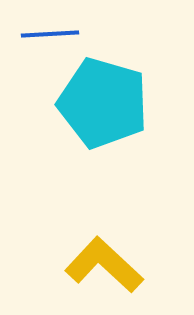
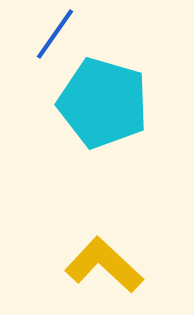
blue line: moved 5 px right; rotated 52 degrees counterclockwise
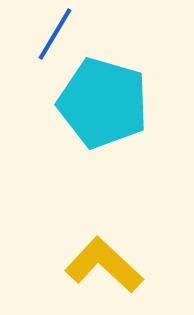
blue line: rotated 4 degrees counterclockwise
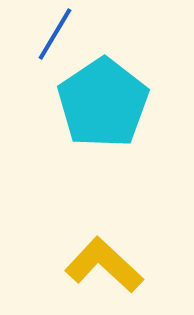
cyan pentagon: rotated 22 degrees clockwise
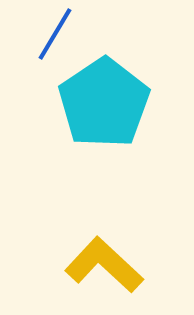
cyan pentagon: moved 1 px right
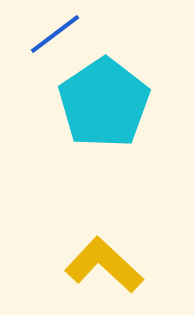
blue line: rotated 22 degrees clockwise
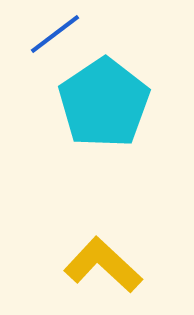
yellow L-shape: moved 1 px left
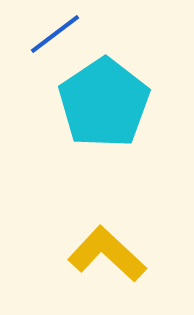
yellow L-shape: moved 4 px right, 11 px up
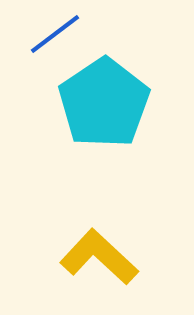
yellow L-shape: moved 8 px left, 3 px down
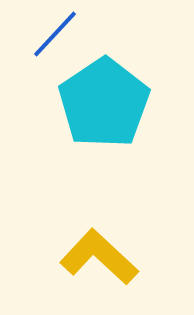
blue line: rotated 10 degrees counterclockwise
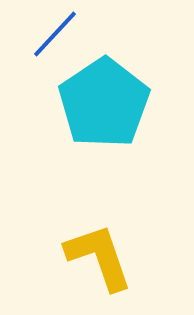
yellow L-shape: rotated 28 degrees clockwise
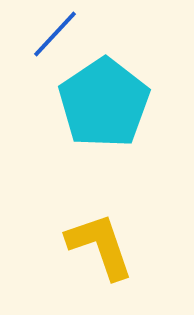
yellow L-shape: moved 1 px right, 11 px up
